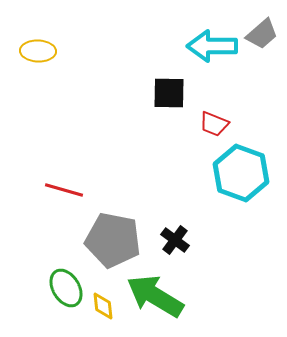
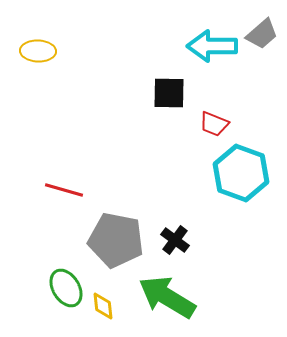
gray pentagon: moved 3 px right
green arrow: moved 12 px right, 1 px down
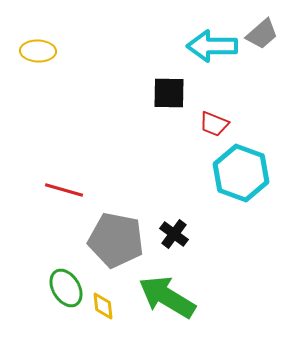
black cross: moved 1 px left, 6 px up
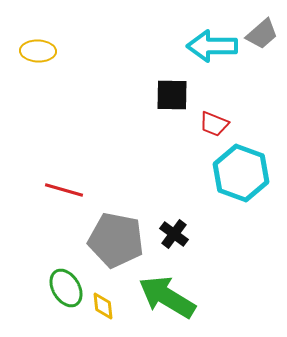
black square: moved 3 px right, 2 px down
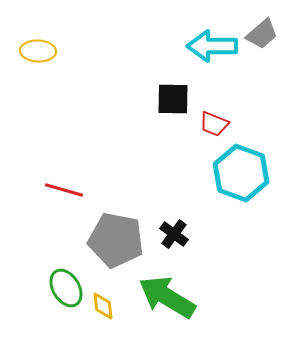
black square: moved 1 px right, 4 px down
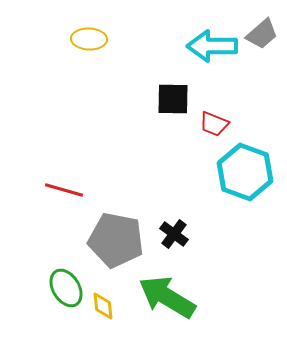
yellow ellipse: moved 51 px right, 12 px up
cyan hexagon: moved 4 px right, 1 px up
